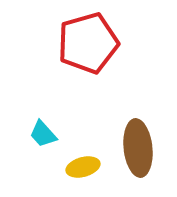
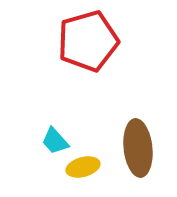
red pentagon: moved 2 px up
cyan trapezoid: moved 12 px right, 7 px down
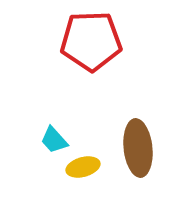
red pentagon: moved 3 px right; rotated 14 degrees clockwise
cyan trapezoid: moved 1 px left, 1 px up
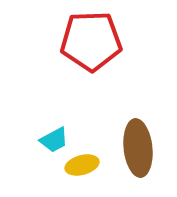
cyan trapezoid: rotated 76 degrees counterclockwise
yellow ellipse: moved 1 px left, 2 px up
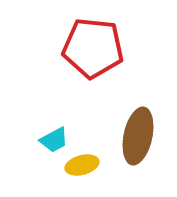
red pentagon: moved 2 px right, 7 px down; rotated 8 degrees clockwise
brown ellipse: moved 12 px up; rotated 18 degrees clockwise
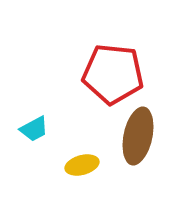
red pentagon: moved 20 px right, 26 px down
cyan trapezoid: moved 20 px left, 11 px up
